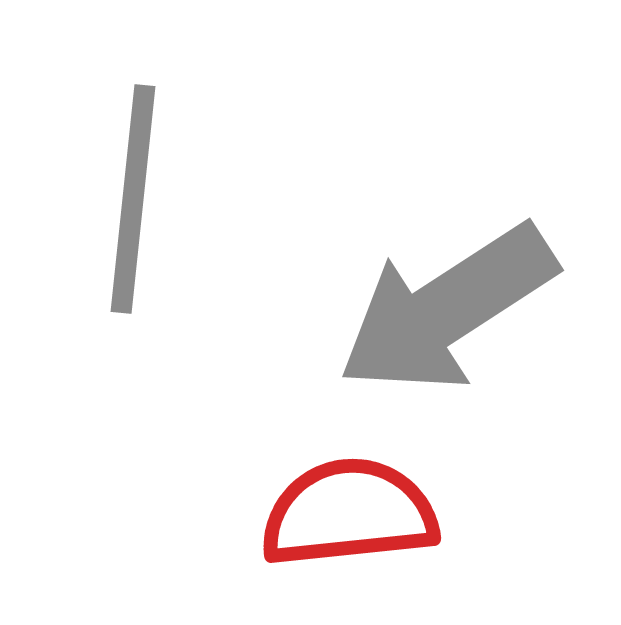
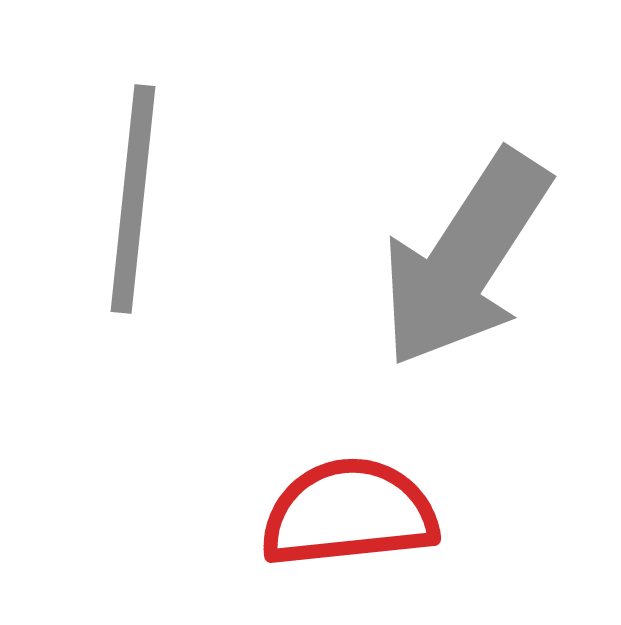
gray arrow: moved 18 px right, 50 px up; rotated 24 degrees counterclockwise
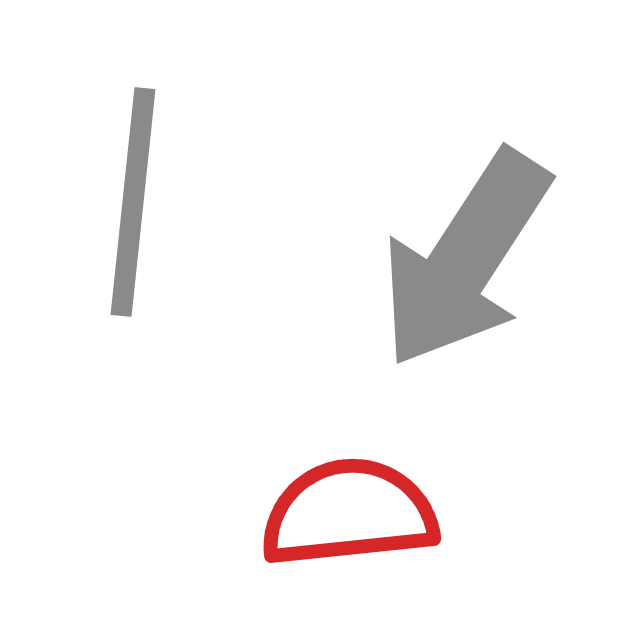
gray line: moved 3 px down
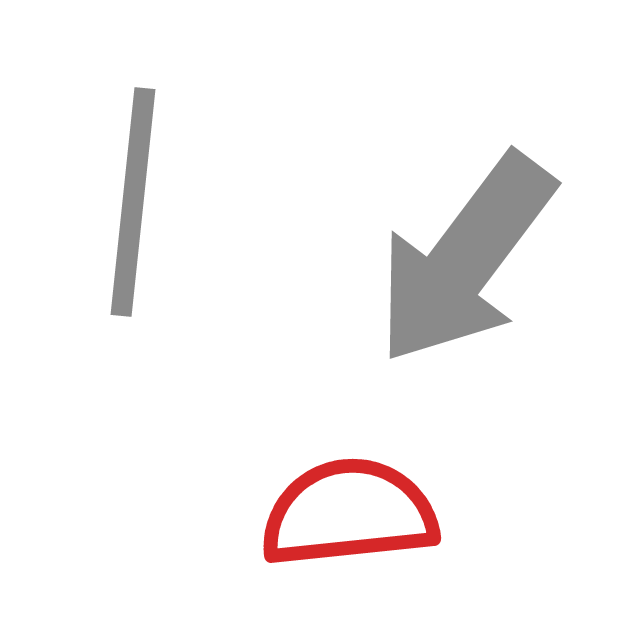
gray arrow: rotated 4 degrees clockwise
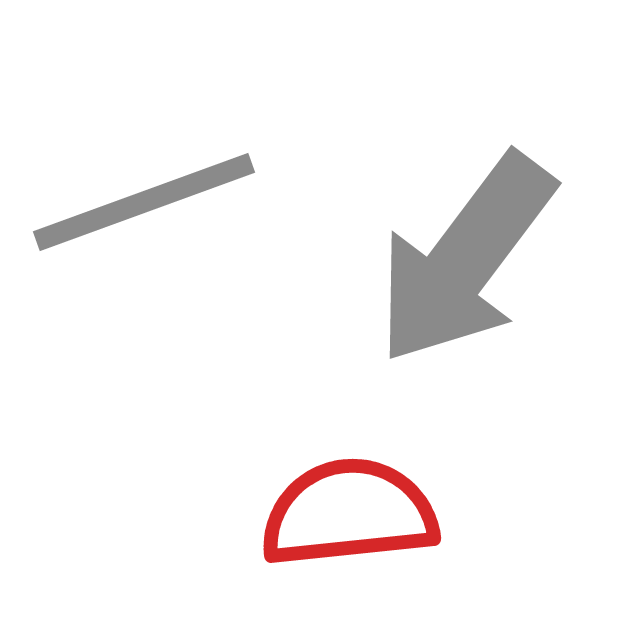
gray line: moved 11 px right; rotated 64 degrees clockwise
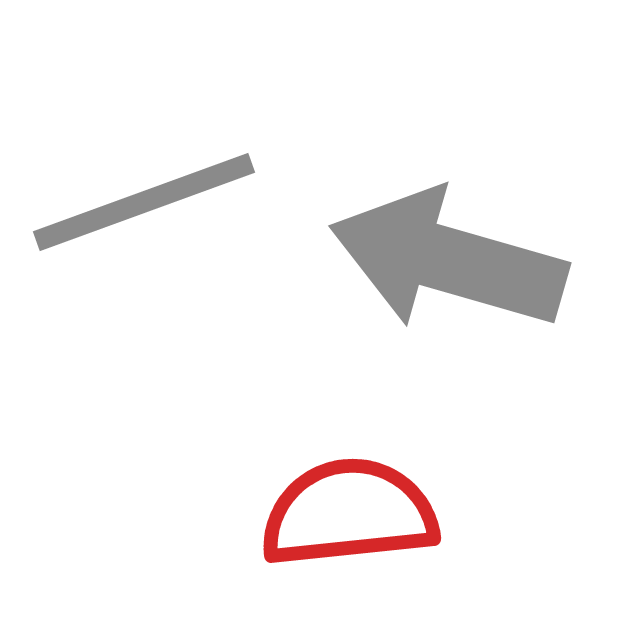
gray arrow: moved 17 px left, 1 px down; rotated 69 degrees clockwise
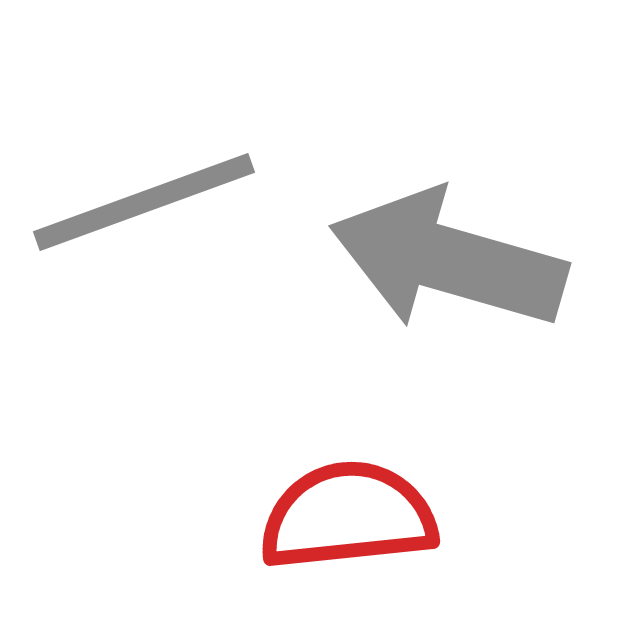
red semicircle: moved 1 px left, 3 px down
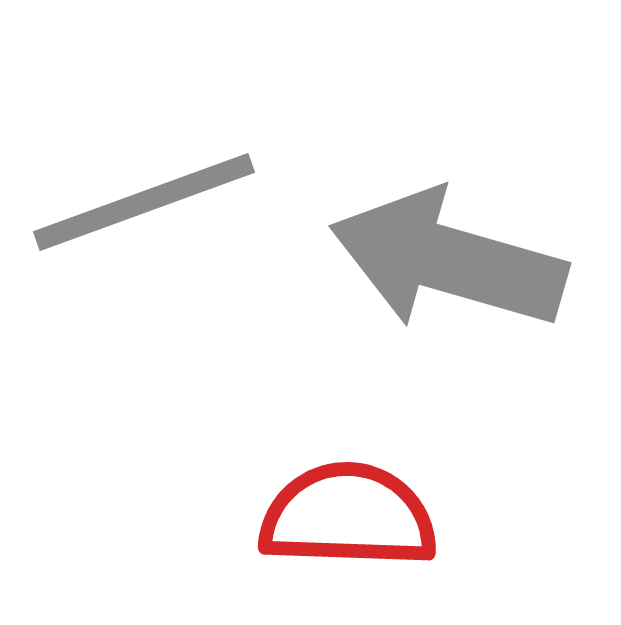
red semicircle: rotated 8 degrees clockwise
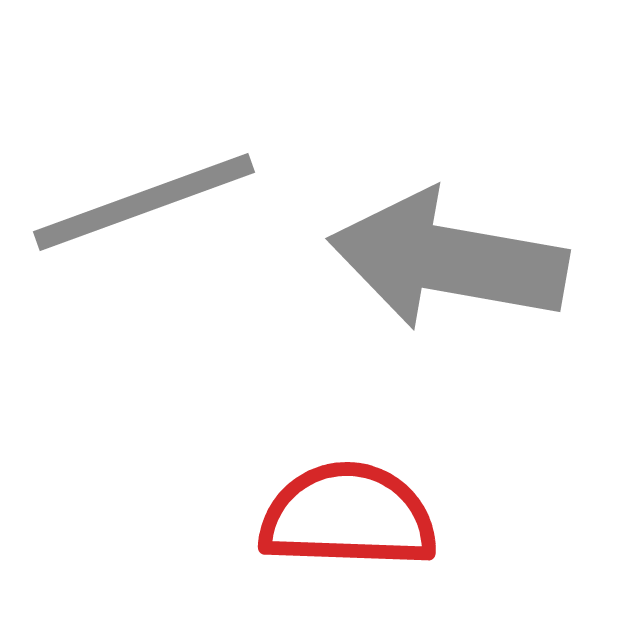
gray arrow: rotated 6 degrees counterclockwise
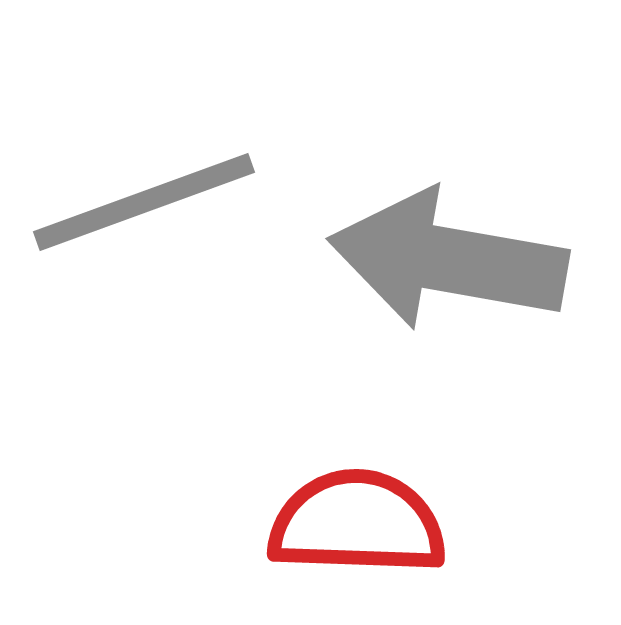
red semicircle: moved 9 px right, 7 px down
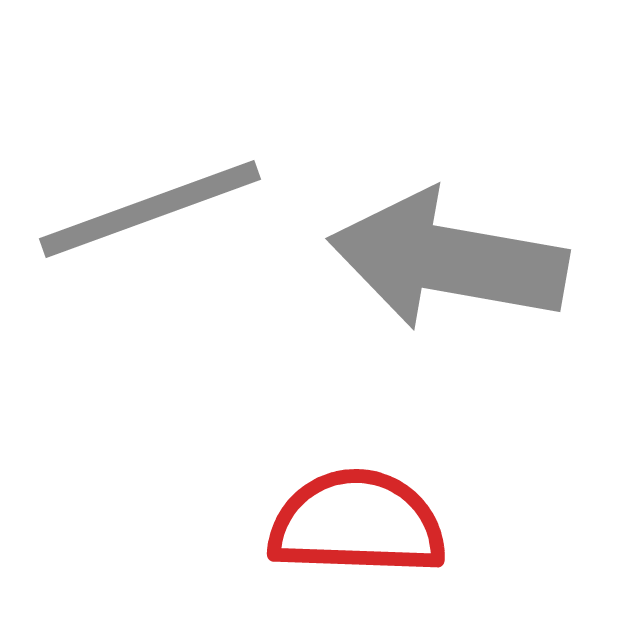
gray line: moved 6 px right, 7 px down
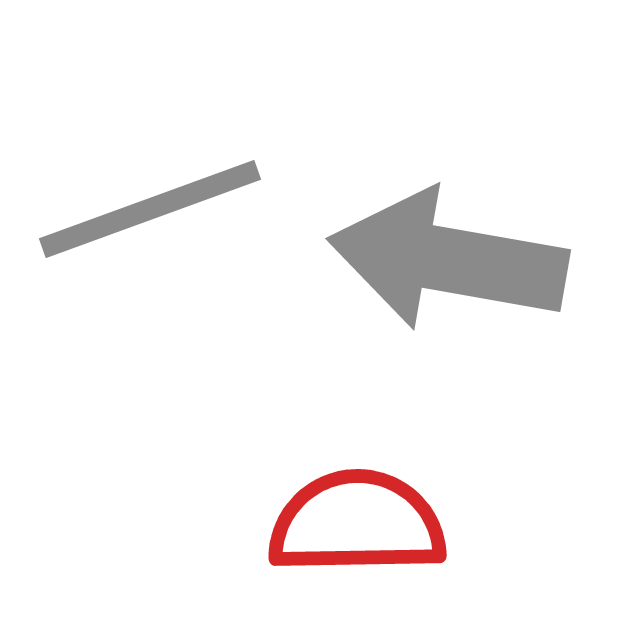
red semicircle: rotated 3 degrees counterclockwise
